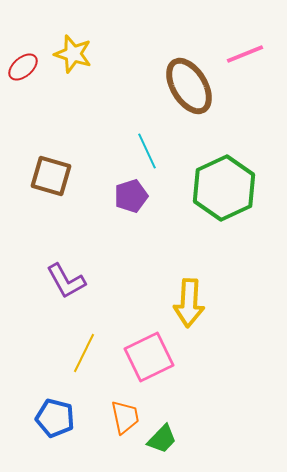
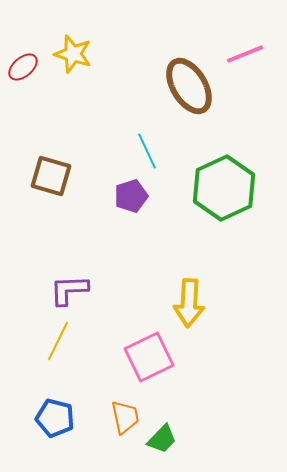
purple L-shape: moved 3 px right, 9 px down; rotated 117 degrees clockwise
yellow line: moved 26 px left, 12 px up
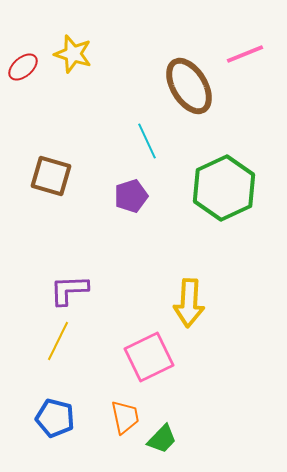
cyan line: moved 10 px up
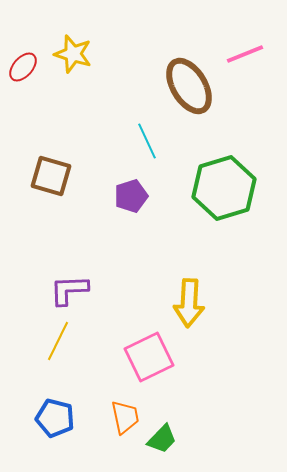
red ellipse: rotated 8 degrees counterclockwise
green hexagon: rotated 8 degrees clockwise
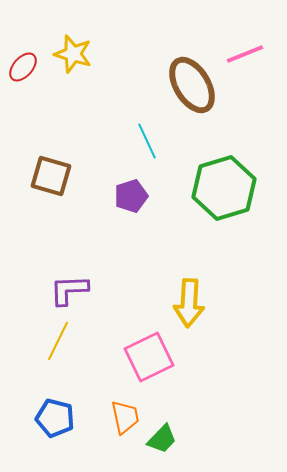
brown ellipse: moved 3 px right, 1 px up
